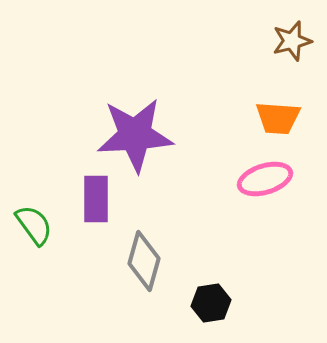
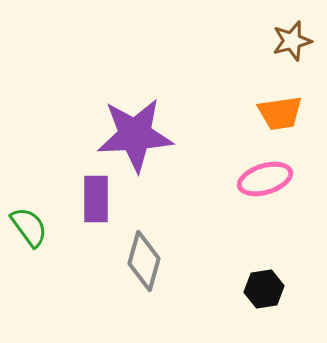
orange trapezoid: moved 2 px right, 5 px up; rotated 12 degrees counterclockwise
green semicircle: moved 5 px left, 2 px down
black hexagon: moved 53 px right, 14 px up
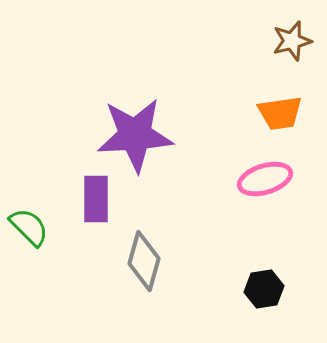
green semicircle: rotated 9 degrees counterclockwise
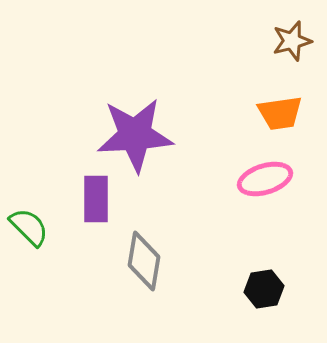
gray diamond: rotated 6 degrees counterclockwise
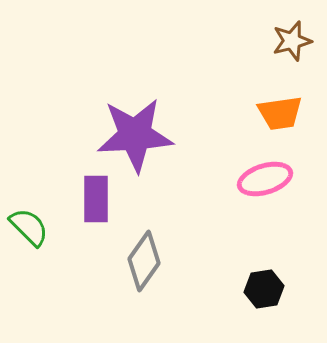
gray diamond: rotated 26 degrees clockwise
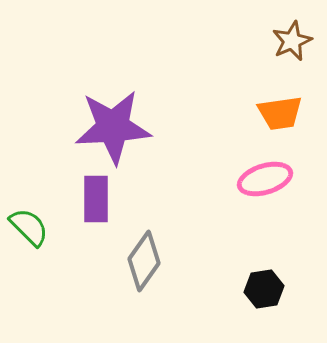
brown star: rotated 9 degrees counterclockwise
purple star: moved 22 px left, 8 px up
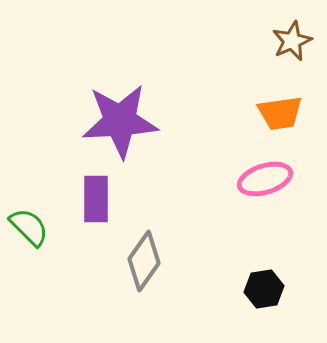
purple star: moved 7 px right, 6 px up
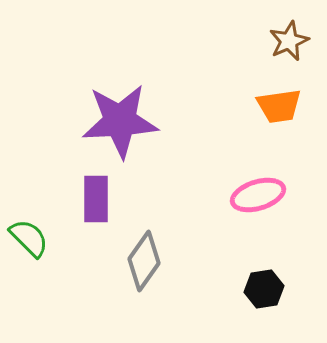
brown star: moved 3 px left
orange trapezoid: moved 1 px left, 7 px up
pink ellipse: moved 7 px left, 16 px down
green semicircle: moved 11 px down
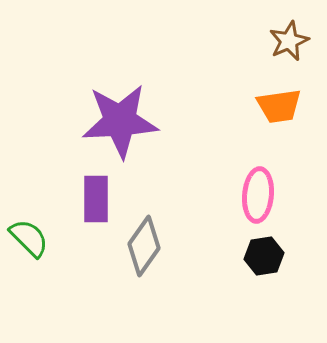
pink ellipse: rotated 68 degrees counterclockwise
gray diamond: moved 15 px up
black hexagon: moved 33 px up
